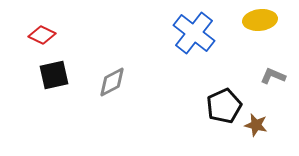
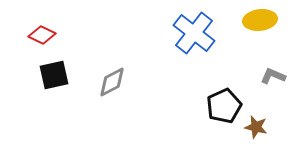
brown star: moved 2 px down
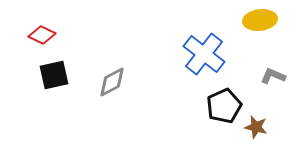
blue cross: moved 10 px right, 21 px down
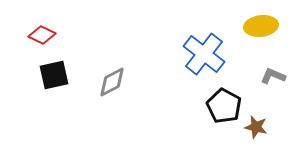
yellow ellipse: moved 1 px right, 6 px down
black pentagon: rotated 20 degrees counterclockwise
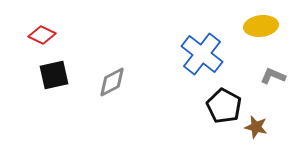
blue cross: moved 2 px left
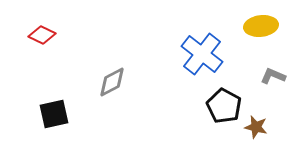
black square: moved 39 px down
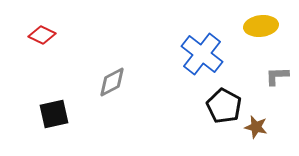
gray L-shape: moved 4 px right; rotated 25 degrees counterclockwise
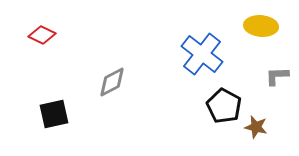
yellow ellipse: rotated 12 degrees clockwise
